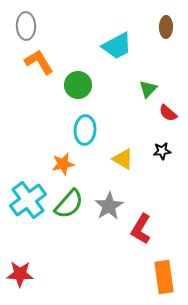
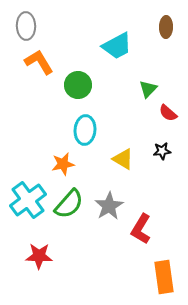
red star: moved 19 px right, 18 px up
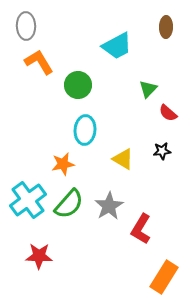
orange rectangle: rotated 40 degrees clockwise
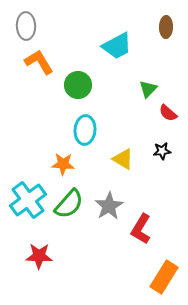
orange star: rotated 15 degrees clockwise
